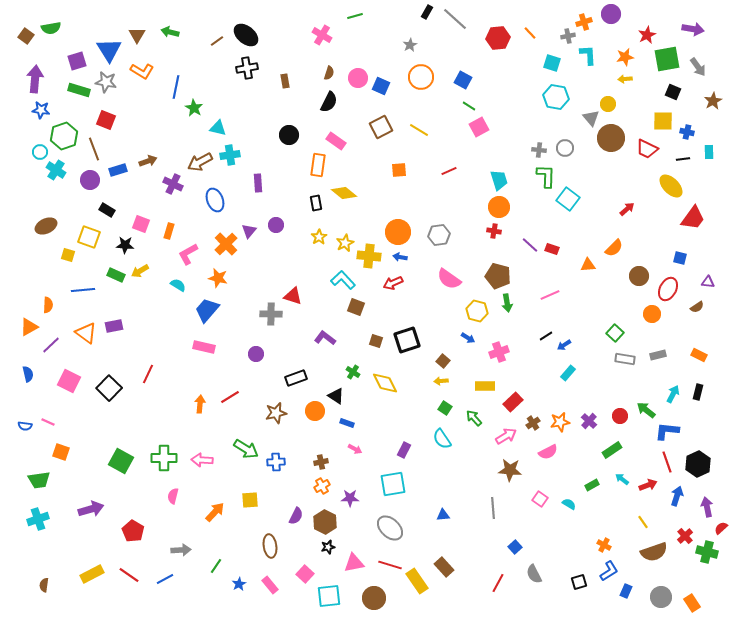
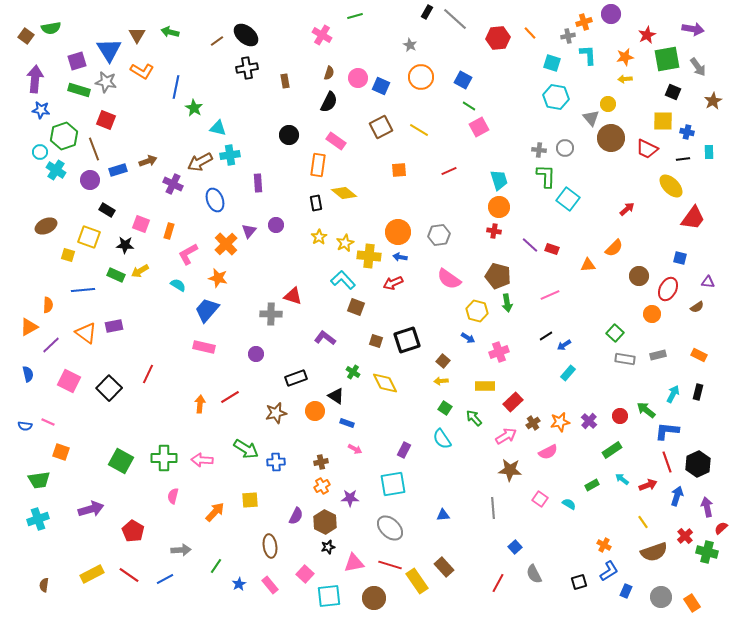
gray star at (410, 45): rotated 16 degrees counterclockwise
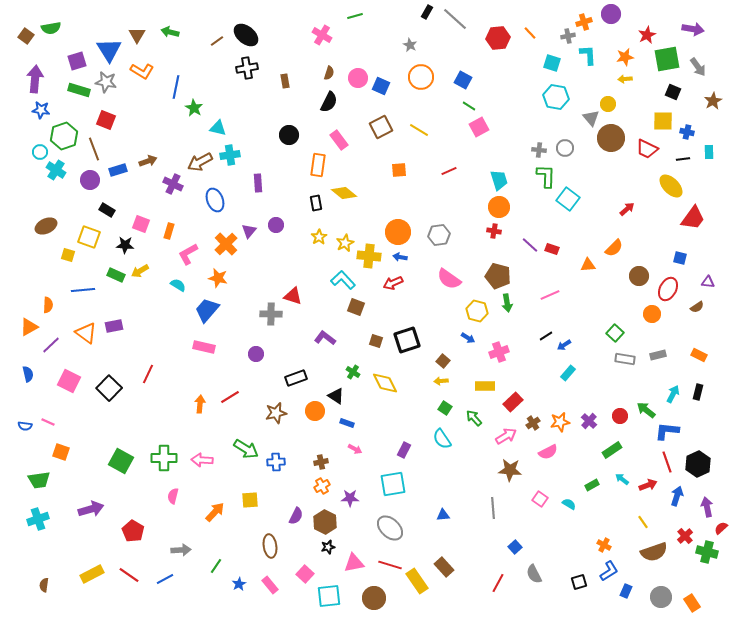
pink rectangle at (336, 141): moved 3 px right, 1 px up; rotated 18 degrees clockwise
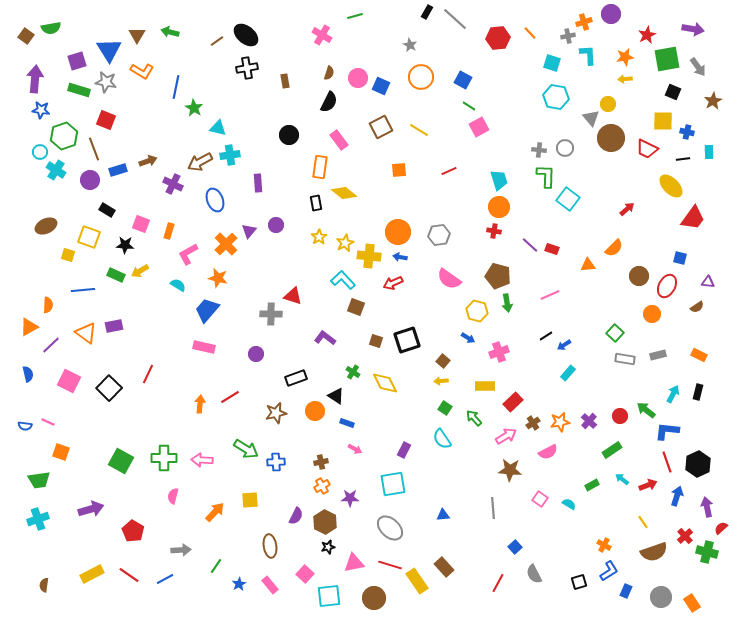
orange rectangle at (318, 165): moved 2 px right, 2 px down
red ellipse at (668, 289): moved 1 px left, 3 px up
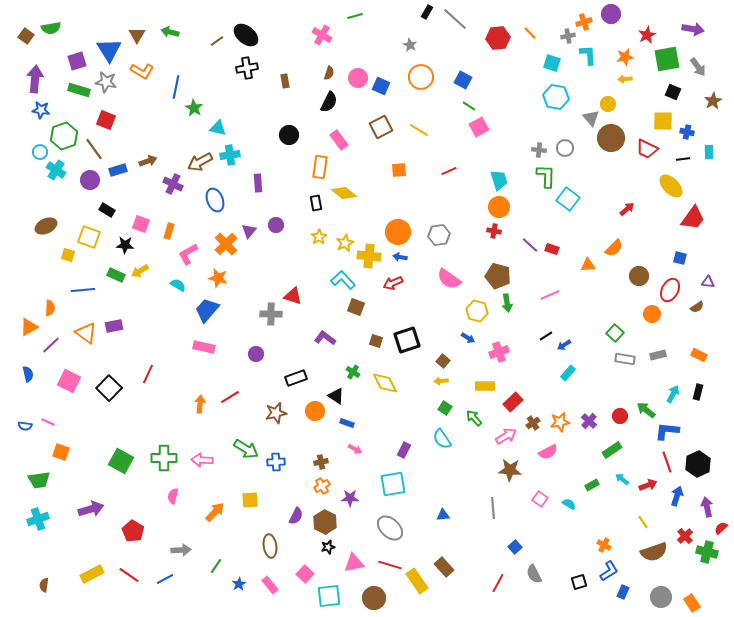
brown line at (94, 149): rotated 15 degrees counterclockwise
red ellipse at (667, 286): moved 3 px right, 4 px down
orange semicircle at (48, 305): moved 2 px right, 3 px down
blue rectangle at (626, 591): moved 3 px left, 1 px down
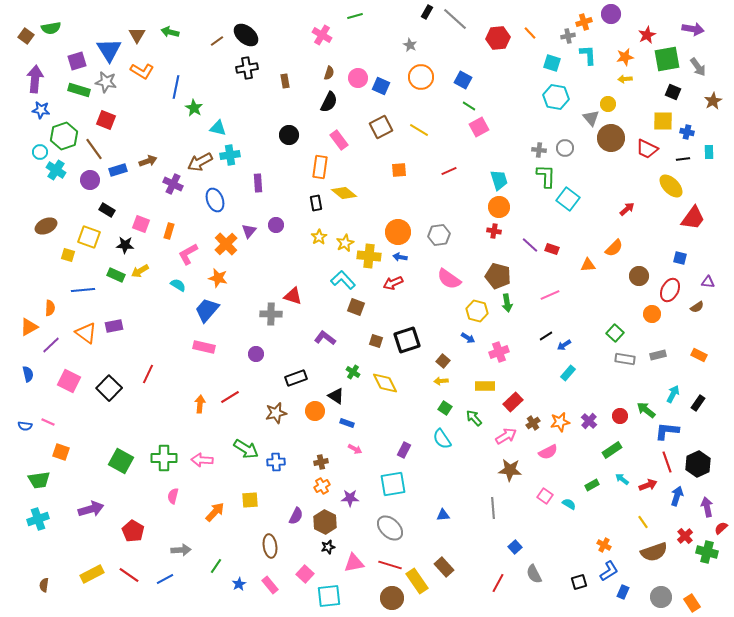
black rectangle at (698, 392): moved 11 px down; rotated 21 degrees clockwise
pink square at (540, 499): moved 5 px right, 3 px up
brown circle at (374, 598): moved 18 px right
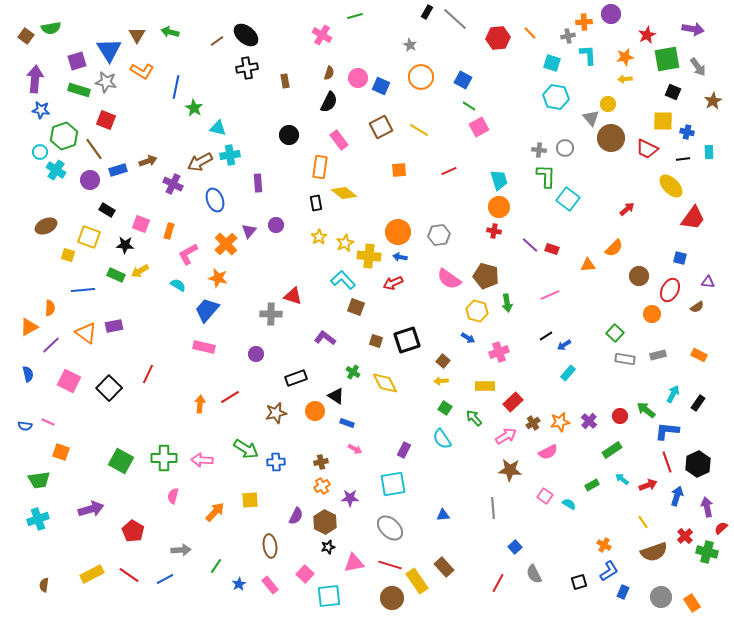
orange cross at (584, 22): rotated 14 degrees clockwise
brown pentagon at (498, 276): moved 12 px left
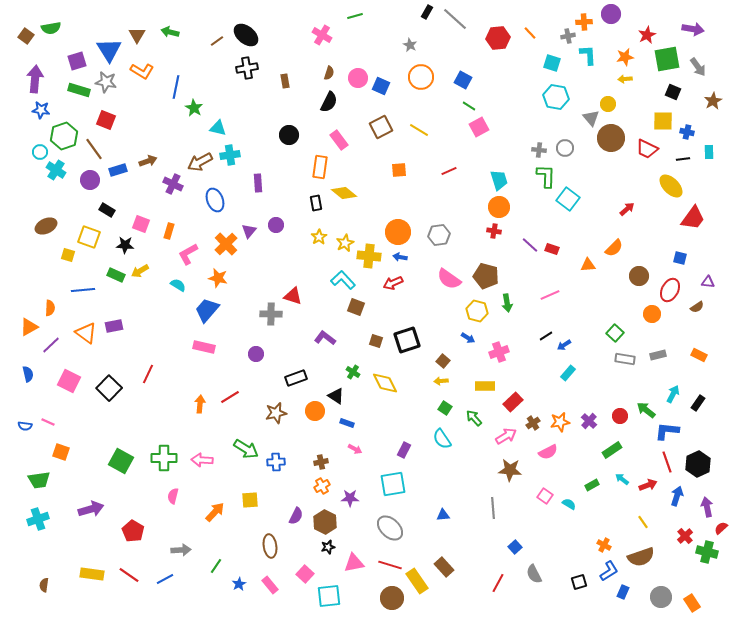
brown semicircle at (654, 552): moved 13 px left, 5 px down
yellow rectangle at (92, 574): rotated 35 degrees clockwise
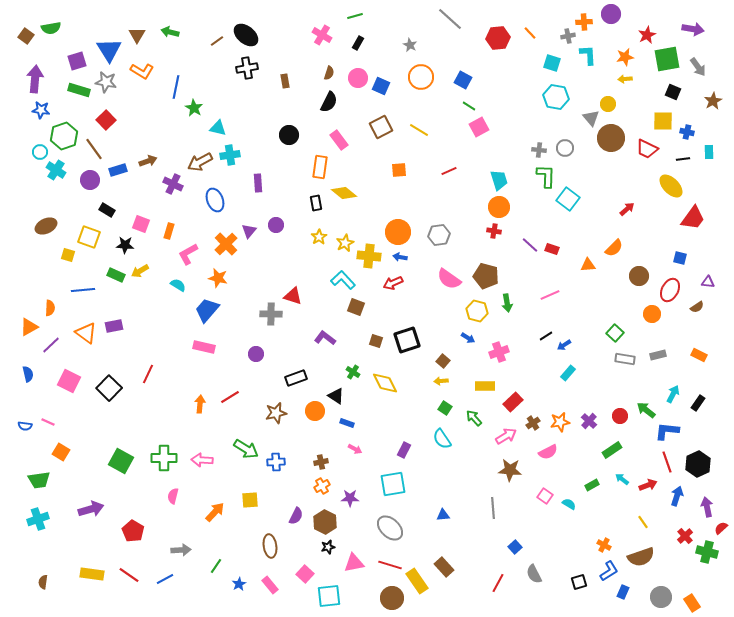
black rectangle at (427, 12): moved 69 px left, 31 px down
gray line at (455, 19): moved 5 px left
red square at (106, 120): rotated 24 degrees clockwise
orange square at (61, 452): rotated 12 degrees clockwise
brown semicircle at (44, 585): moved 1 px left, 3 px up
